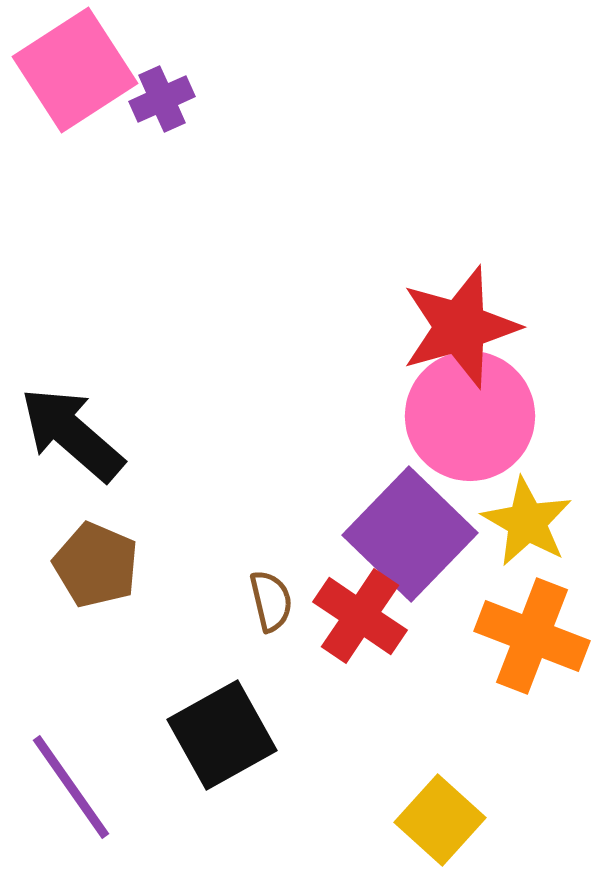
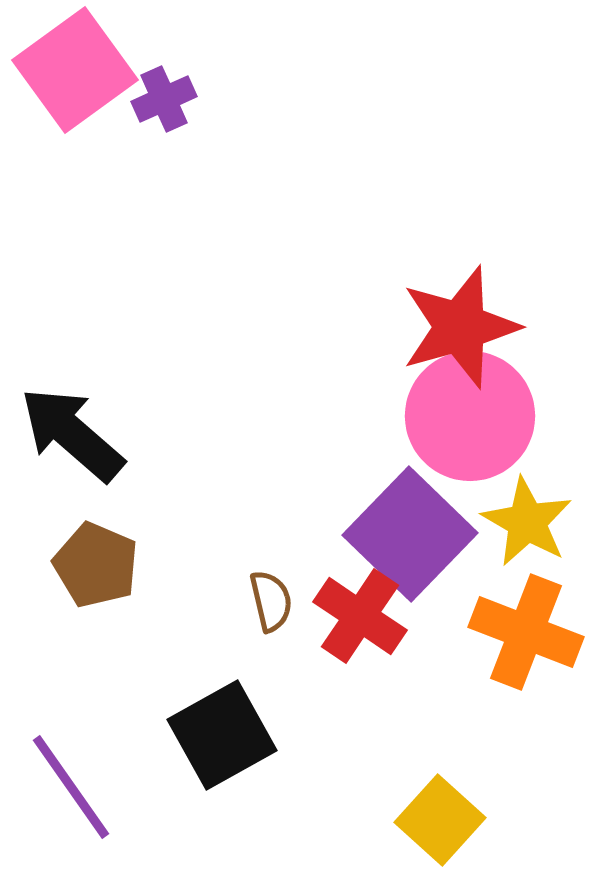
pink square: rotated 3 degrees counterclockwise
purple cross: moved 2 px right
orange cross: moved 6 px left, 4 px up
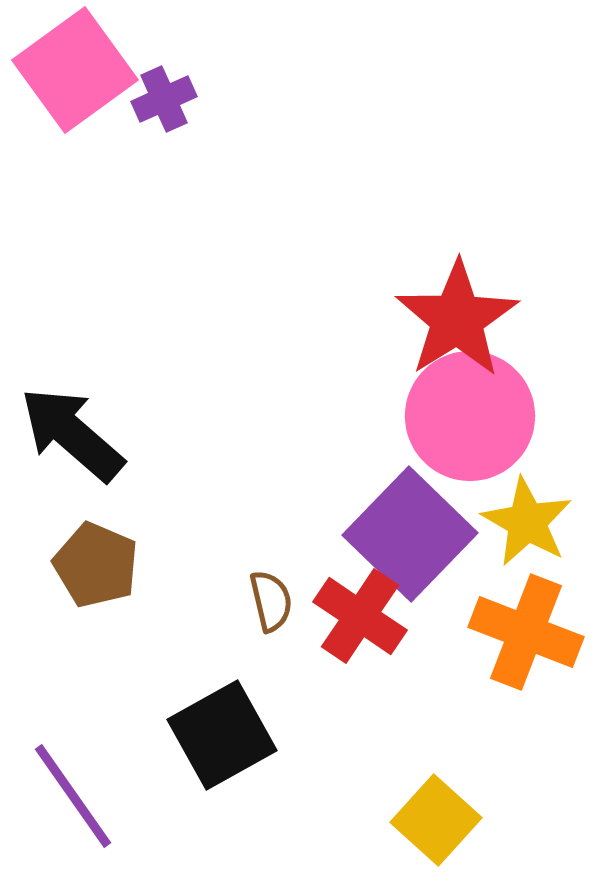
red star: moved 3 px left, 8 px up; rotated 16 degrees counterclockwise
purple line: moved 2 px right, 9 px down
yellow square: moved 4 px left
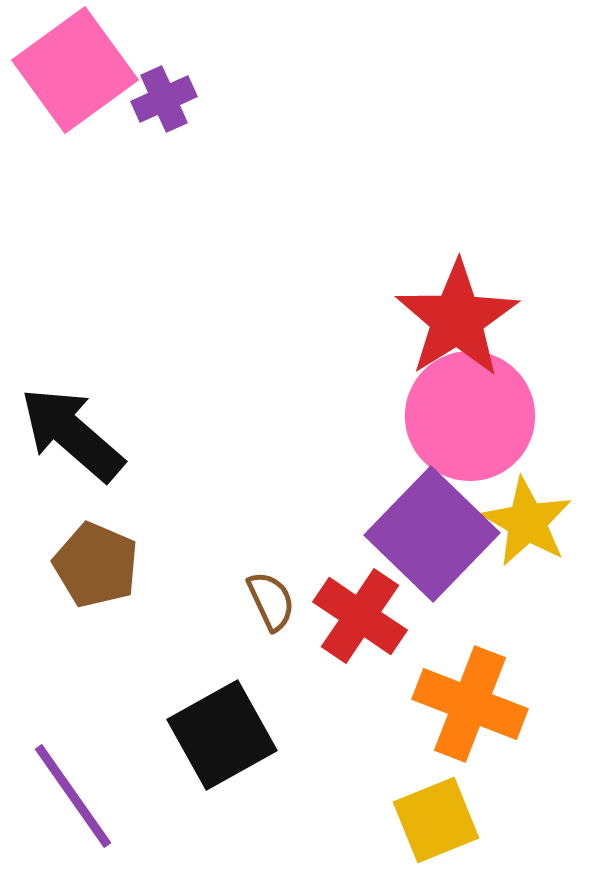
purple square: moved 22 px right
brown semicircle: rotated 12 degrees counterclockwise
orange cross: moved 56 px left, 72 px down
yellow square: rotated 26 degrees clockwise
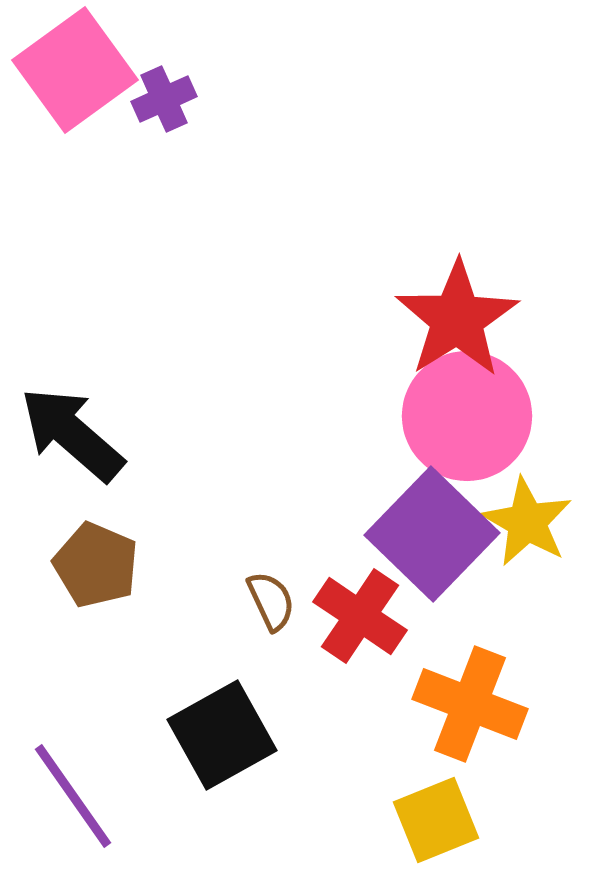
pink circle: moved 3 px left
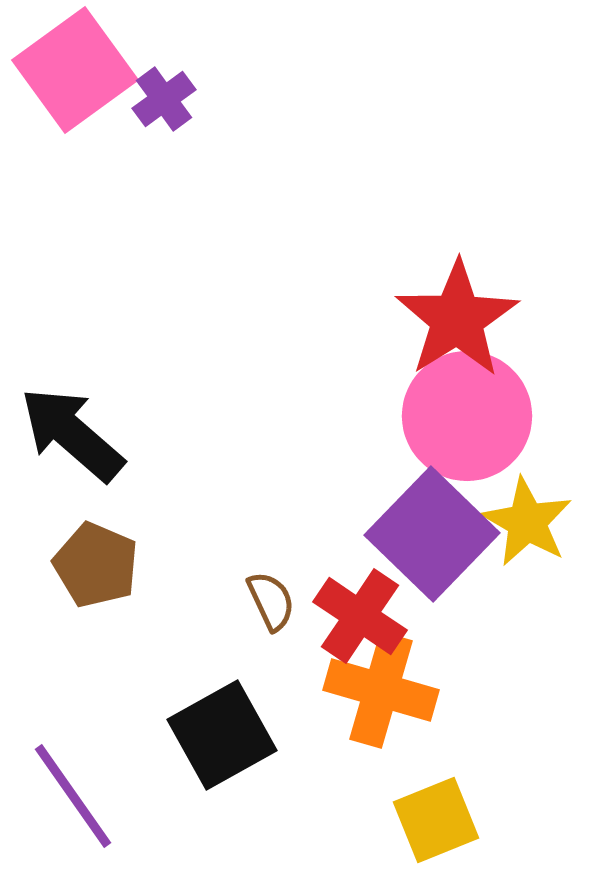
purple cross: rotated 12 degrees counterclockwise
orange cross: moved 89 px left, 14 px up; rotated 5 degrees counterclockwise
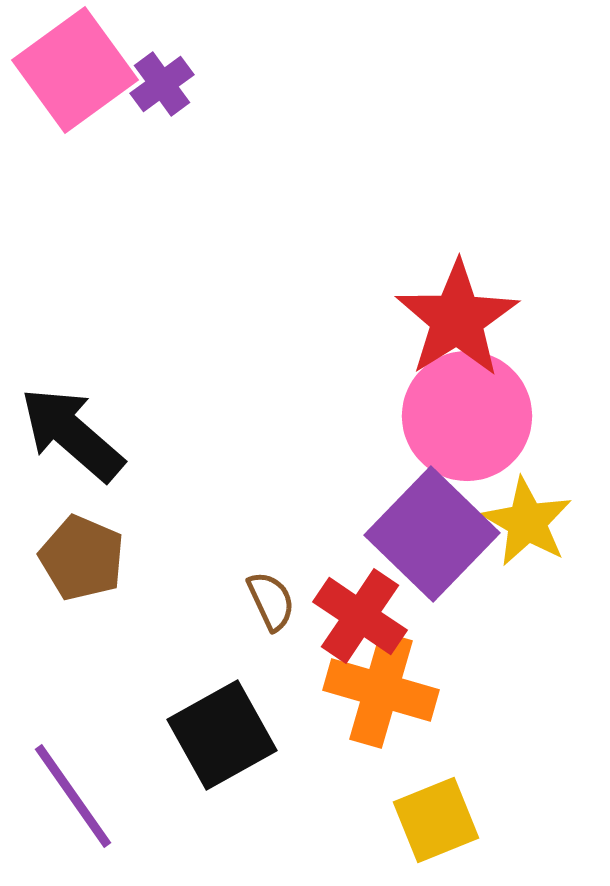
purple cross: moved 2 px left, 15 px up
brown pentagon: moved 14 px left, 7 px up
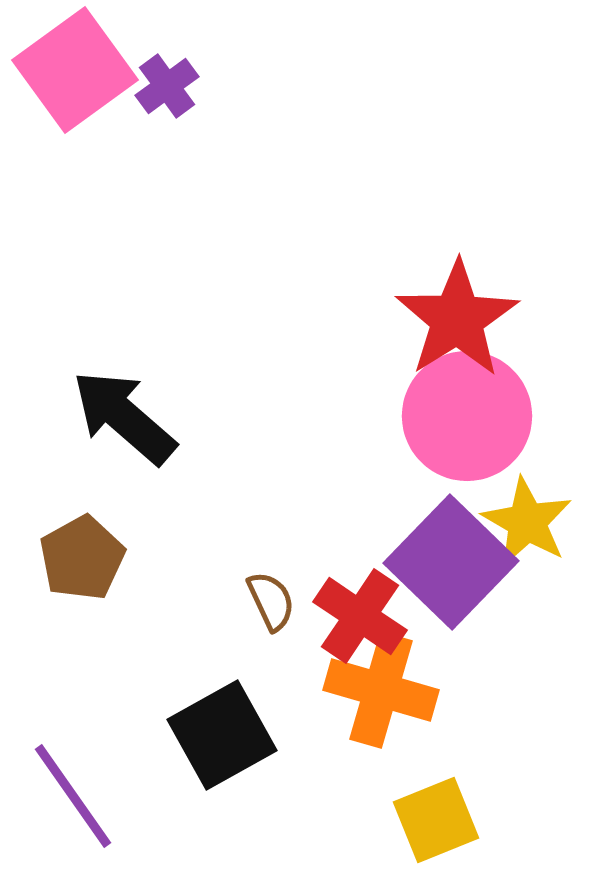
purple cross: moved 5 px right, 2 px down
black arrow: moved 52 px right, 17 px up
purple square: moved 19 px right, 28 px down
brown pentagon: rotated 20 degrees clockwise
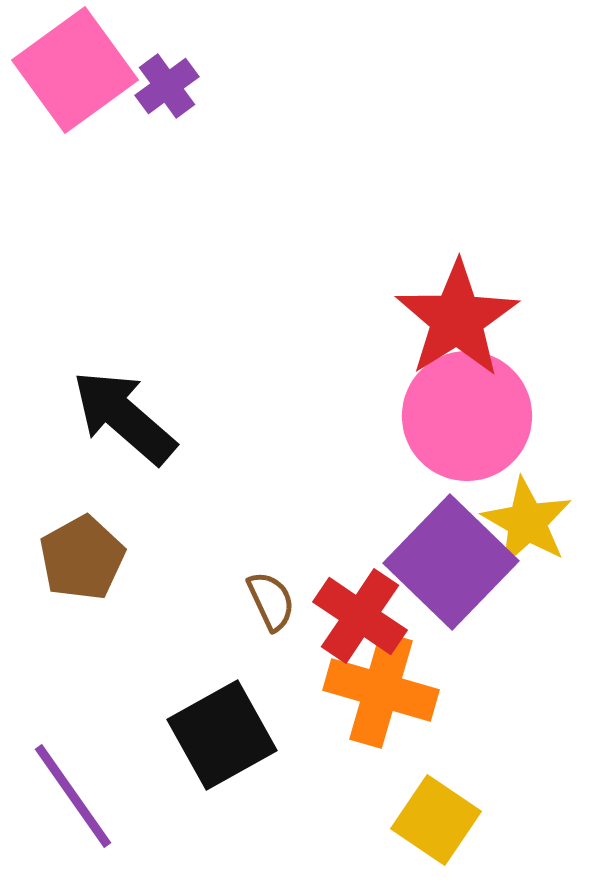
yellow square: rotated 34 degrees counterclockwise
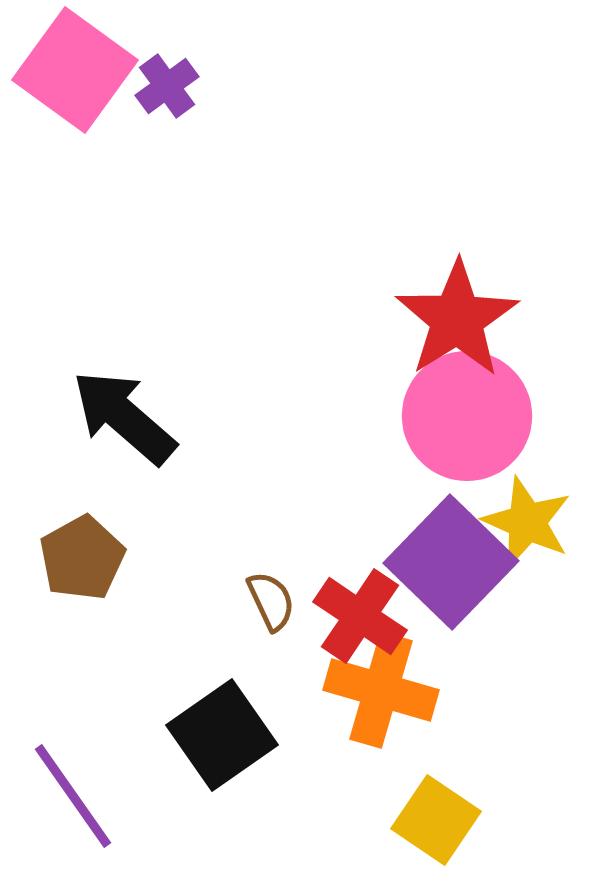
pink square: rotated 18 degrees counterclockwise
yellow star: rotated 6 degrees counterclockwise
black square: rotated 6 degrees counterclockwise
